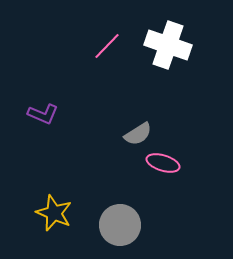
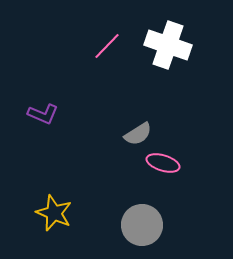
gray circle: moved 22 px right
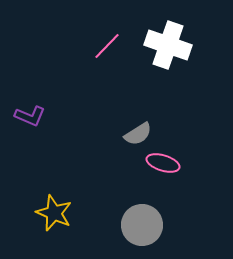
purple L-shape: moved 13 px left, 2 px down
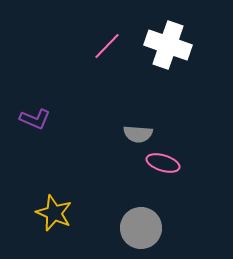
purple L-shape: moved 5 px right, 3 px down
gray semicircle: rotated 36 degrees clockwise
gray circle: moved 1 px left, 3 px down
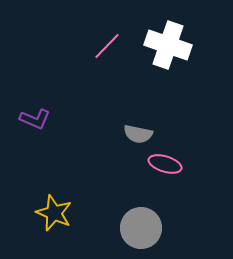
gray semicircle: rotated 8 degrees clockwise
pink ellipse: moved 2 px right, 1 px down
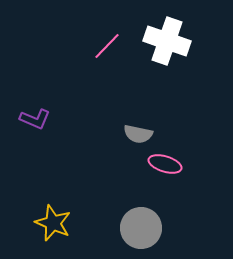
white cross: moved 1 px left, 4 px up
yellow star: moved 1 px left, 10 px down
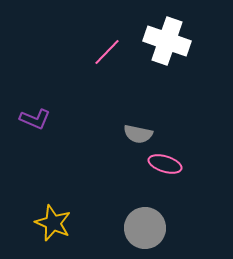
pink line: moved 6 px down
gray circle: moved 4 px right
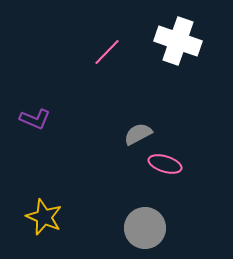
white cross: moved 11 px right
gray semicircle: rotated 140 degrees clockwise
yellow star: moved 9 px left, 6 px up
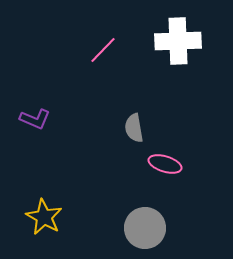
white cross: rotated 21 degrees counterclockwise
pink line: moved 4 px left, 2 px up
gray semicircle: moved 4 px left, 6 px up; rotated 72 degrees counterclockwise
yellow star: rotated 6 degrees clockwise
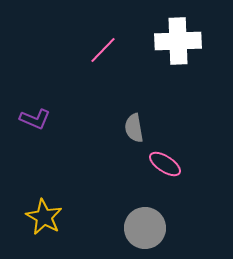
pink ellipse: rotated 16 degrees clockwise
